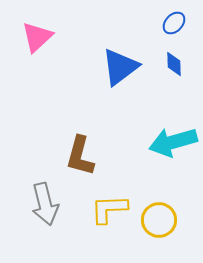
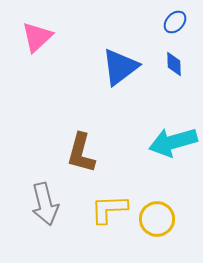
blue ellipse: moved 1 px right, 1 px up
brown L-shape: moved 1 px right, 3 px up
yellow circle: moved 2 px left, 1 px up
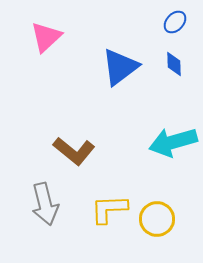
pink triangle: moved 9 px right
brown L-shape: moved 7 px left, 2 px up; rotated 66 degrees counterclockwise
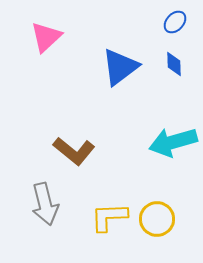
yellow L-shape: moved 8 px down
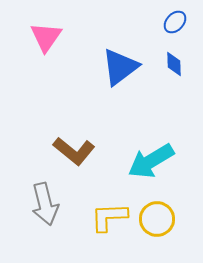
pink triangle: rotated 12 degrees counterclockwise
cyan arrow: moved 22 px left, 19 px down; rotated 15 degrees counterclockwise
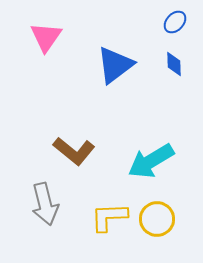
blue triangle: moved 5 px left, 2 px up
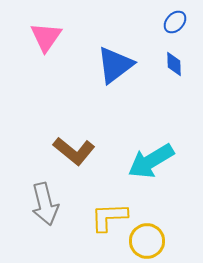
yellow circle: moved 10 px left, 22 px down
